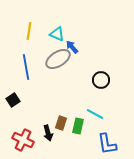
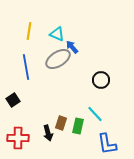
cyan line: rotated 18 degrees clockwise
red cross: moved 5 px left, 2 px up; rotated 25 degrees counterclockwise
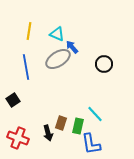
black circle: moved 3 px right, 16 px up
red cross: rotated 20 degrees clockwise
blue L-shape: moved 16 px left
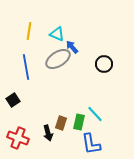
green rectangle: moved 1 px right, 4 px up
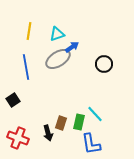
cyan triangle: rotated 42 degrees counterclockwise
blue arrow: rotated 96 degrees clockwise
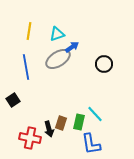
black arrow: moved 1 px right, 4 px up
red cross: moved 12 px right; rotated 10 degrees counterclockwise
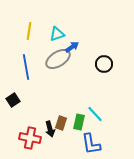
black arrow: moved 1 px right
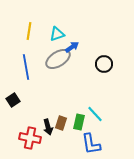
black arrow: moved 2 px left, 2 px up
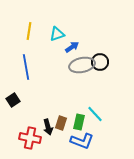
gray ellipse: moved 24 px right, 6 px down; rotated 20 degrees clockwise
black circle: moved 4 px left, 2 px up
blue L-shape: moved 9 px left, 3 px up; rotated 60 degrees counterclockwise
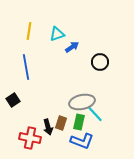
gray ellipse: moved 37 px down
